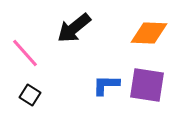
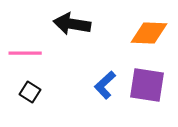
black arrow: moved 2 px left, 4 px up; rotated 48 degrees clockwise
pink line: rotated 48 degrees counterclockwise
blue L-shape: moved 1 px left; rotated 44 degrees counterclockwise
black square: moved 3 px up
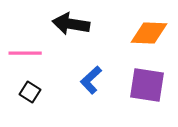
black arrow: moved 1 px left
blue L-shape: moved 14 px left, 5 px up
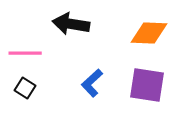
blue L-shape: moved 1 px right, 3 px down
black square: moved 5 px left, 4 px up
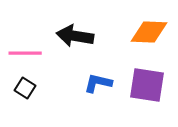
black arrow: moved 4 px right, 12 px down
orange diamond: moved 1 px up
blue L-shape: moved 6 px right; rotated 56 degrees clockwise
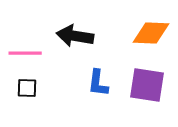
orange diamond: moved 2 px right, 1 px down
blue L-shape: rotated 96 degrees counterclockwise
black square: moved 2 px right; rotated 30 degrees counterclockwise
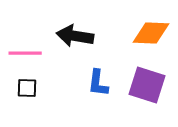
purple square: rotated 9 degrees clockwise
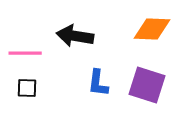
orange diamond: moved 1 px right, 4 px up
